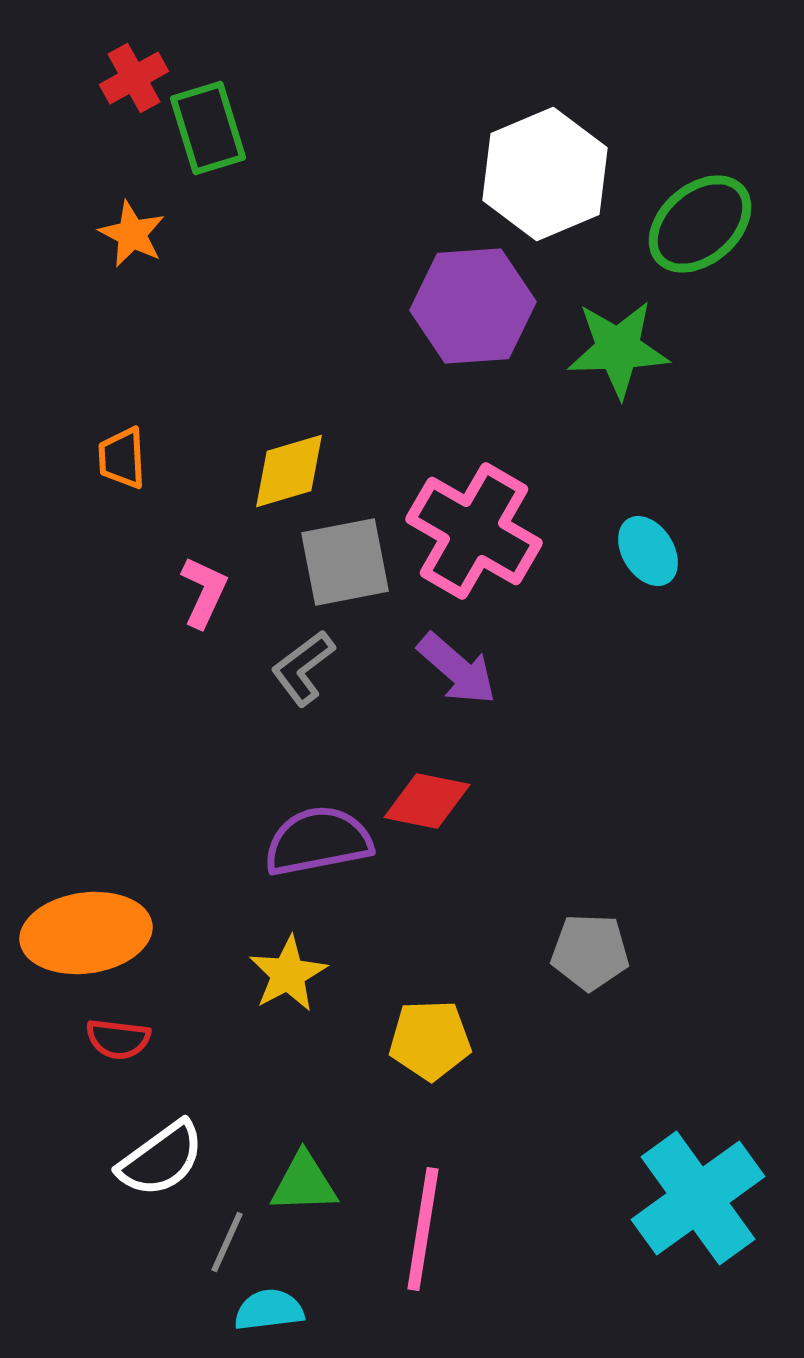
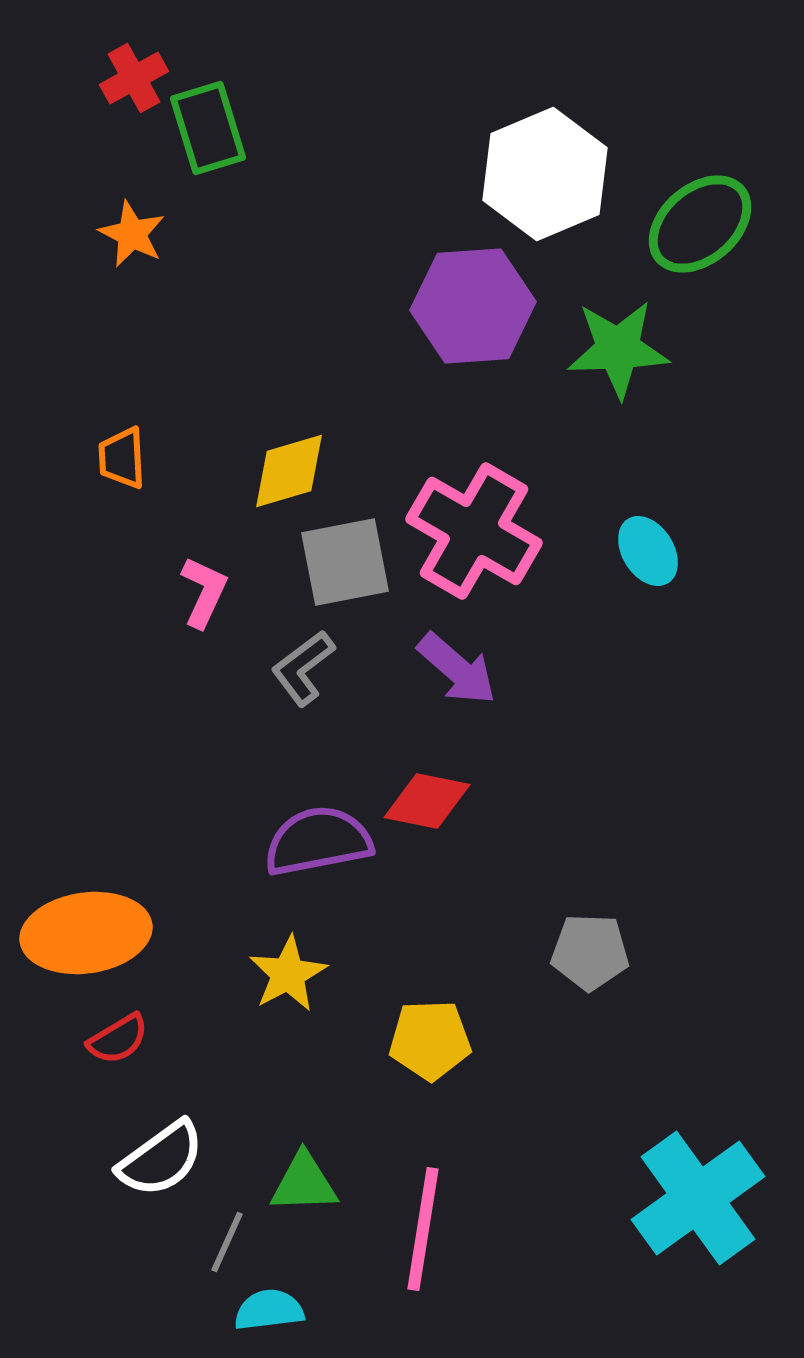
red semicircle: rotated 38 degrees counterclockwise
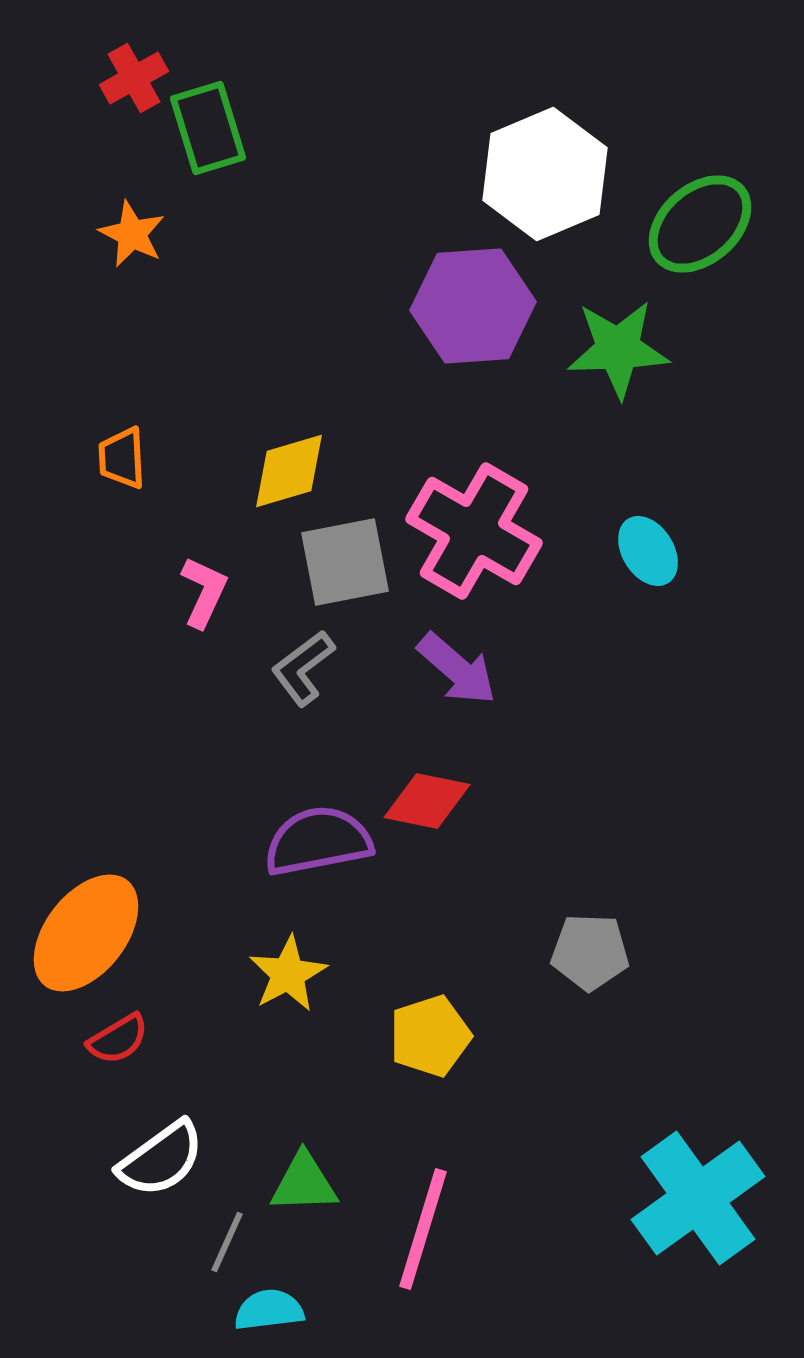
orange ellipse: rotated 44 degrees counterclockwise
yellow pentagon: moved 4 px up; rotated 16 degrees counterclockwise
pink line: rotated 8 degrees clockwise
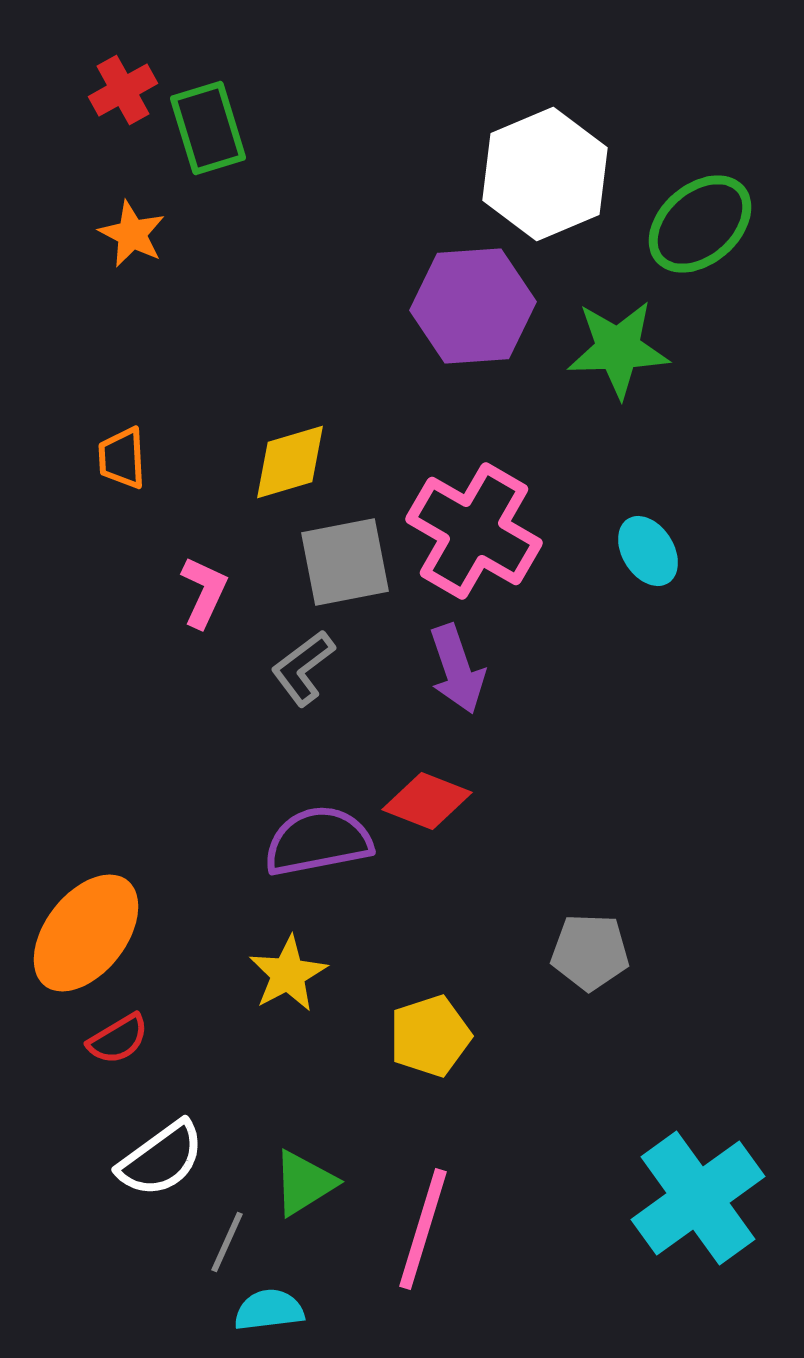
red cross: moved 11 px left, 12 px down
yellow diamond: moved 1 px right, 9 px up
purple arrow: rotated 30 degrees clockwise
red diamond: rotated 10 degrees clockwise
green triangle: rotated 30 degrees counterclockwise
